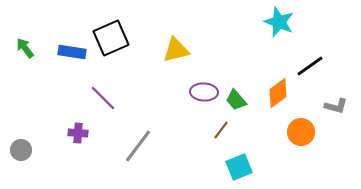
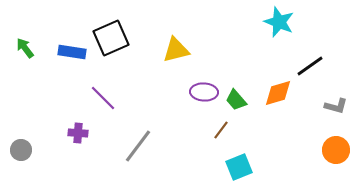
orange diamond: rotated 20 degrees clockwise
orange circle: moved 35 px right, 18 px down
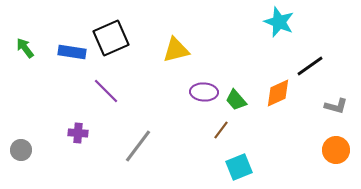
orange diamond: rotated 8 degrees counterclockwise
purple line: moved 3 px right, 7 px up
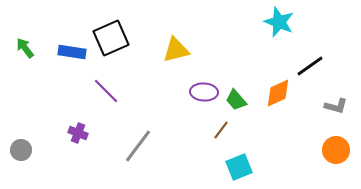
purple cross: rotated 18 degrees clockwise
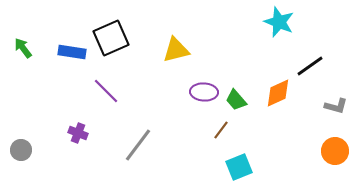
green arrow: moved 2 px left
gray line: moved 1 px up
orange circle: moved 1 px left, 1 px down
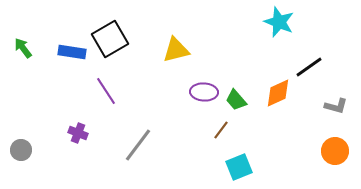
black square: moved 1 px left, 1 px down; rotated 6 degrees counterclockwise
black line: moved 1 px left, 1 px down
purple line: rotated 12 degrees clockwise
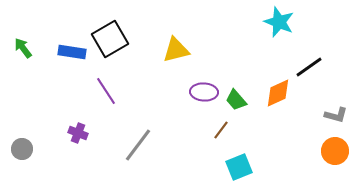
gray L-shape: moved 9 px down
gray circle: moved 1 px right, 1 px up
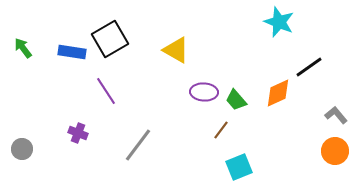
yellow triangle: rotated 44 degrees clockwise
gray L-shape: rotated 145 degrees counterclockwise
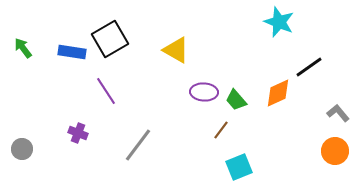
gray L-shape: moved 2 px right, 2 px up
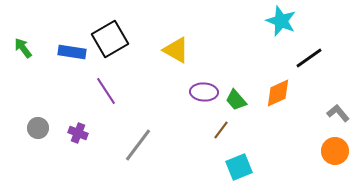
cyan star: moved 2 px right, 1 px up
black line: moved 9 px up
gray circle: moved 16 px right, 21 px up
